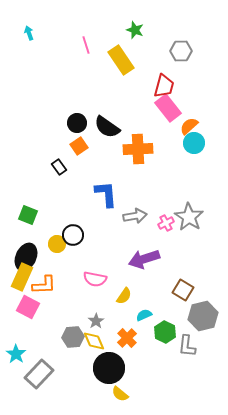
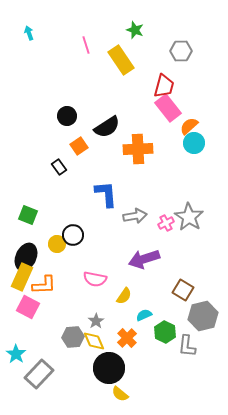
black circle at (77, 123): moved 10 px left, 7 px up
black semicircle at (107, 127): rotated 68 degrees counterclockwise
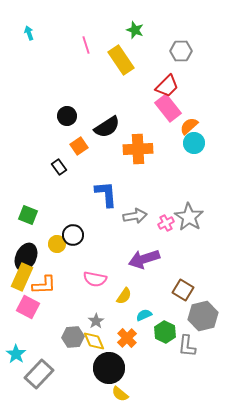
red trapezoid at (164, 86): moved 3 px right; rotated 30 degrees clockwise
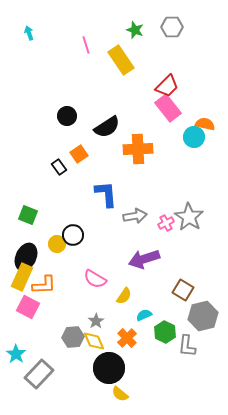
gray hexagon at (181, 51): moved 9 px left, 24 px up
orange semicircle at (189, 126): moved 16 px right, 2 px up; rotated 54 degrees clockwise
cyan circle at (194, 143): moved 6 px up
orange square at (79, 146): moved 8 px down
pink semicircle at (95, 279): rotated 20 degrees clockwise
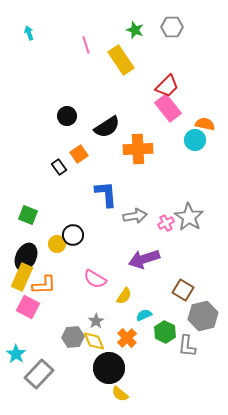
cyan circle at (194, 137): moved 1 px right, 3 px down
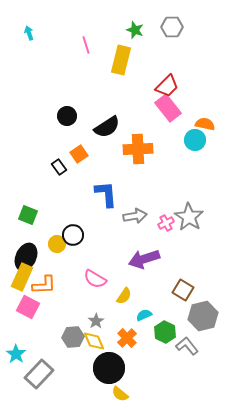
yellow rectangle at (121, 60): rotated 48 degrees clockwise
gray L-shape at (187, 346): rotated 135 degrees clockwise
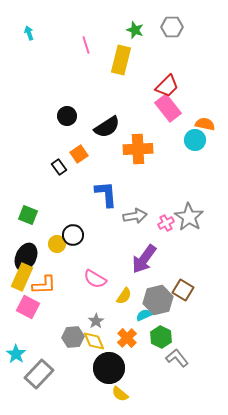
purple arrow at (144, 259): rotated 36 degrees counterclockwise
gray hexagon at (203, 316): moved 45 px left, 16 px up
green hexagon at (165, 332): moved 4 px left, 5 px down
gray L-shape at (187, 346): moved 10 px left, 12 px down
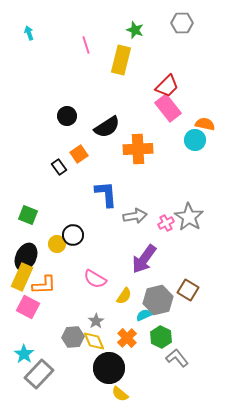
gray hexagon at (172, 27): moved 10 px right, 4 px up
brown square at (183, 290): moved 5 px right
cyan star at (16, 354): moved 8 px right
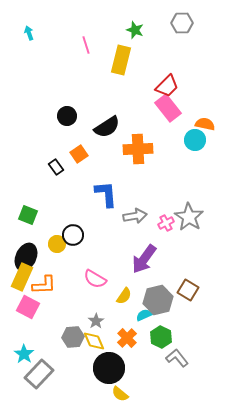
black rectangle at (59, 167): moved 3 px left
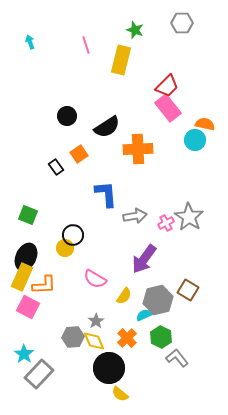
cyan arrow at (29, 33): moved 1 px right, 9 px down
yellow circle at (57, 244): moved 8 px right, 4 px down
